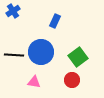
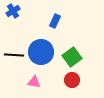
green square: moved 6 px left
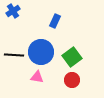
pink triangle: moved 3 px right, 5 px up
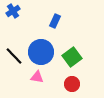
black line: moved 1 px down; rotated 42 degrees clockwise
red circle: moved 4 px down
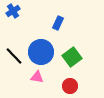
blue rectangle: moved 3 px right, 2 px down
red circle: moved 2 px left, 2 px down
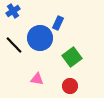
blue circle: moved 1 px left, 14 px up
black line: moved 11 px up
pink triangle: moved 2 px down
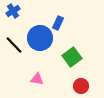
red circle: moved 11 px right
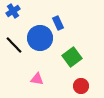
blue rectangle: rotated 48 degrees counterclockwise
